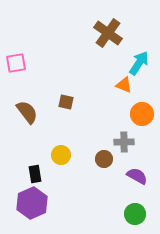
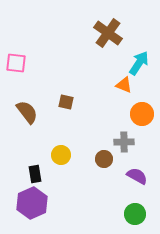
pink square: rotated 15 degrees clockwise
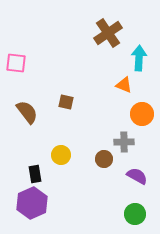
brown cross: rotated 20 degrees clockwise
cyan arrow: moved 5 px up; rotated 30 degrees counterclockwise
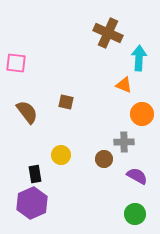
brown cross: rotated 32 degrees counterclockwise
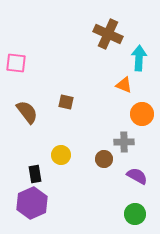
brown cross: moved 1 px down
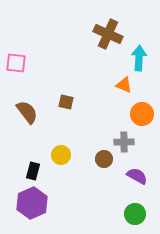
black rectangle: moved 2 px left, 3 px up; rotated 24 degrees clockwise
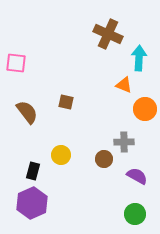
orange circle: moved 3 px right, 5 px up
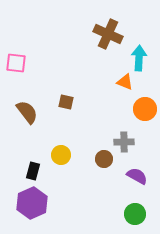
orange triangle: moved 1 px right, 3 px up
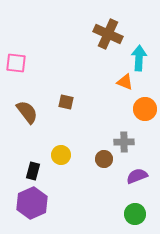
purple semicircle: rotated 50 degrees counterclockwise
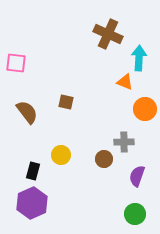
purple semicircle: rotated 50 degrees counterclockwise
